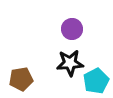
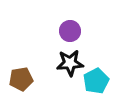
purple circle: moved 2 px left, 2 px down
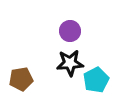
cyan pentagon: moved 1 px up
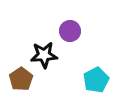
black star: moved 26 px left, 8 px up
brown pentagon: rotated 25 degrees counterclockwise
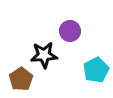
cyan pentagon: moved 10 px up
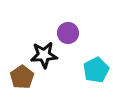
purple circle: moved 2 px left, 2 px down
brown pentagon: moved 1 px right, 2 px up
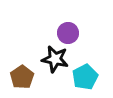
black star: moved 11 px right, 4 px down; rotated 16 degrees clockwise
cyan pentagon: moved 11 px left, 7 px down
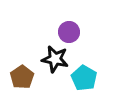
purple circle: moved 1 px right, 1 px up
cyan pentagon: moved 1 px left, 1 px down; rotated 15 degrees counterclockwise
